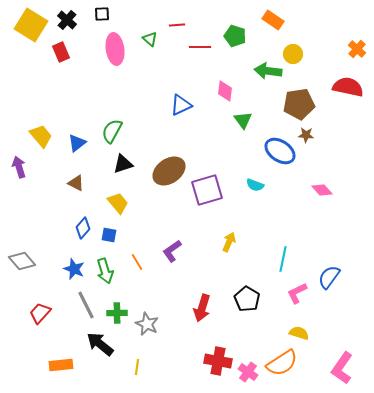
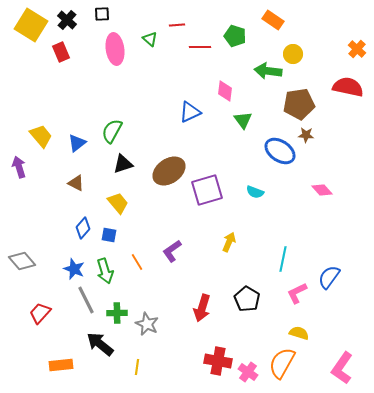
blue triangle at (181, 105): moved 9 px right, 7 px down
cyan semicircle at (255, 185): moved 7 px down
gray line at (86, 305): moved 5 px up
orange semicircle at (282, 363): rotated 152 degrees clockwise
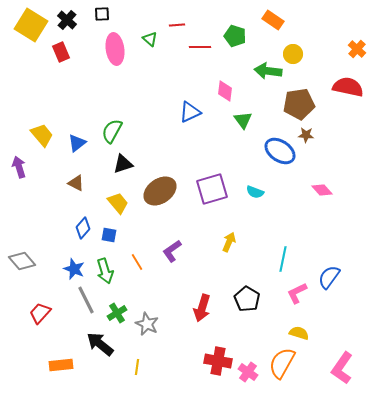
yellow trapezoid at (41, 136): moved 1 px right, 1 px up
brown ellipse at (169, 171): moved 9 px left, 20 px down
purple square at (207, 190): moved 5 px right, 1 px up
green cross at (117, 313): rotated 30 degrees counterclockwise
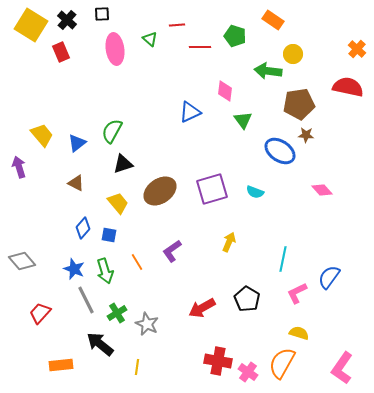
red arrow at (202, 308): rotated 44 degrees clockwise
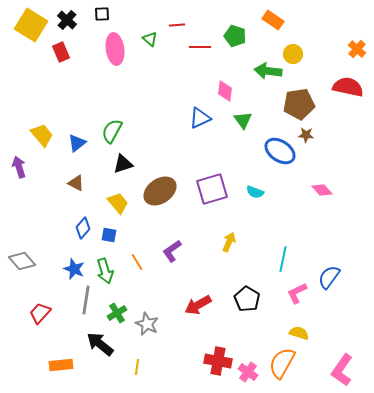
blue triangle at (190, 112): moved 10 px right, 6 px down
gray line at (86, 300): rotated 36 degrees clockwise
red arrow at (202, 308): moved 4 px left, 3 px up
pink L-shape at (342, 368): moved 2 px down
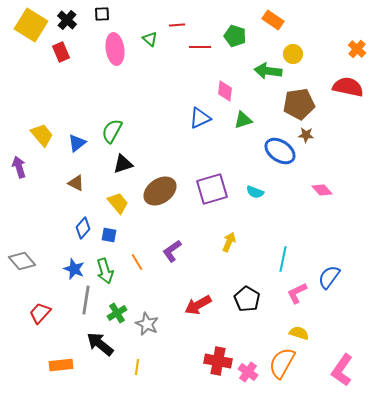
green triangle at (243, 120): rotated 48 degrees clockwise
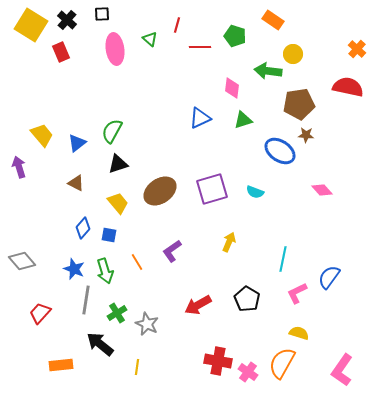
red line at (177, 25): rotated 70 degrees counterclockwise
pink diamond at (225, 91): moved 7 px right, 3 px up
black triangle at (123, 164): moved 5 px left
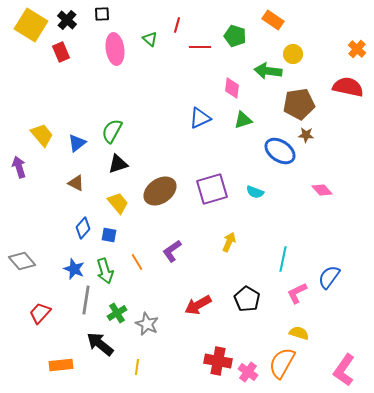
pink L-shape at (342, 370): moved 2 px right
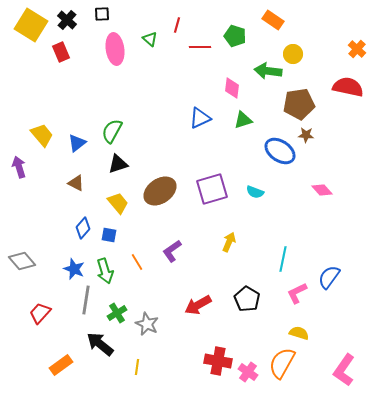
orange rectangle at (61, 365): rotated 30 degrees counterclockwise
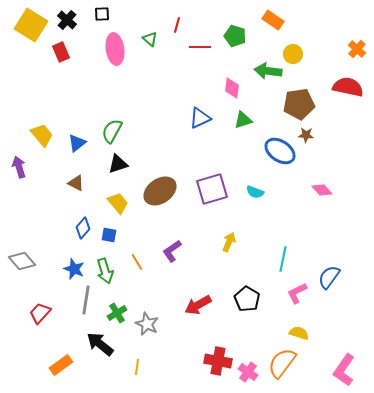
orange semicircle at (282, 363): rotated 8 degrees clockwise
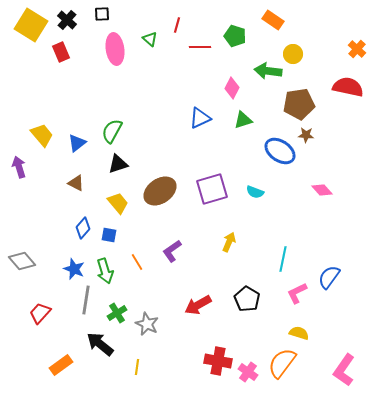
pink diamond at (232, 88): rotated 20 degrees clockwise
